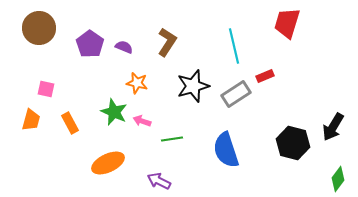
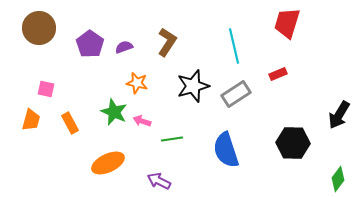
purple semicircle: rotated 42 degrees counterclockwise
red rectangle: moved 13 px right, 2 px up
black arrow: moved 6 px right, 12 px up
black hexagon: rotated 12 degrees counterclockwise
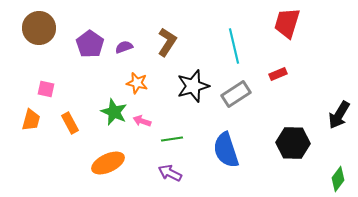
purple arrow: moved 11 px right, 8 px up
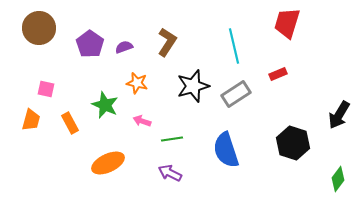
green star: moved 9 px left, 7 px up
black hexagon: rotated 16 degrees clockwise
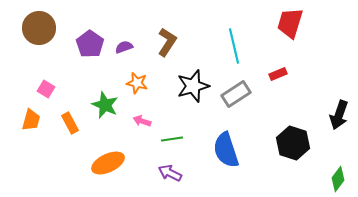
red trapezoid: moved 3 px right
pink square: rotated 18 degrees clockwise
black arrow: rotated 12 degrees counterclockwise
